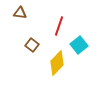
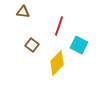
brown triangle: moved 3 px right, 1 px up
cyan square: rotated 24 degrees counterclockwise
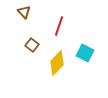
brown triangle: moved 1 px right; rotated 40 degrees clockwise
cyan square: moved 6 px right, 8 px down
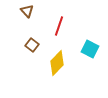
brown triangle: moved 3 px right, 1 px up
cyan square: moved 5 px right, 4 px up
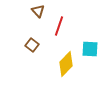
brown triangle: moved 11 px right
cyan square: rotated 24 degrees counterclockwise
yellow diamond: moved 9 px right, 1 px down
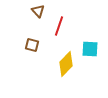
brown square: rotated 24 degrees counterclockwise
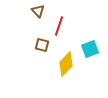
brown square: moved 10 px right
cyan square: rotated 24 degrees counterclockwise
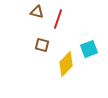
brown triangle: moved 1 px left, 1 px down; rotated 32 degrees counterclockwise
red line: moved 1 px left, 7 px up
cyan square: moved 1 px left
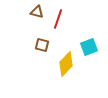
cyan square: moved 2 px up
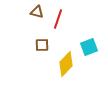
brown square: rotated 16 degrees counterclockwise
